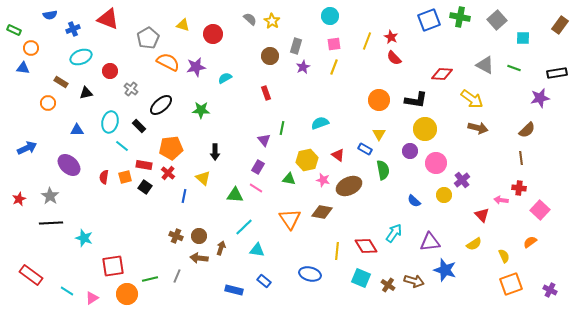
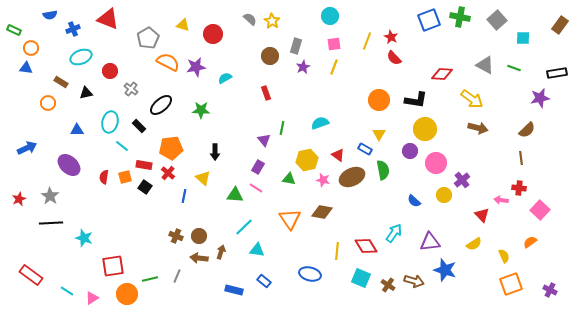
blue triangle at (23, 68): moved 3 px right
brown ellipse at (349, 186): moved 3 px right, 9 px up
brown arrow at (221, 248): moved 4 px down
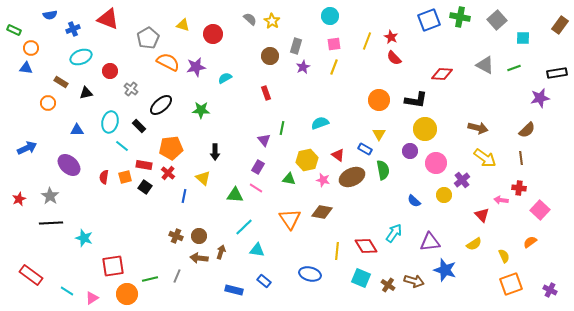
green line at (514, 68): rotated 40 degrees counterclockwise
yellow arrow at (472, 99): moved 13 px right, 59 px down
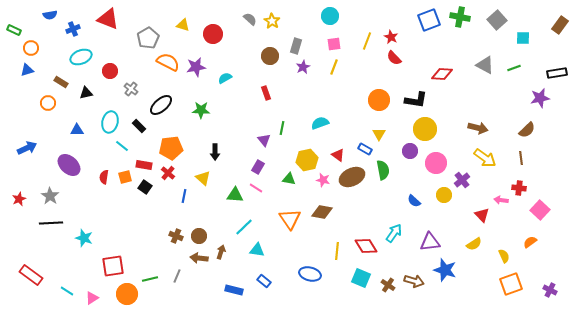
blue triangle at (26, 68): moved 1 px right, 2 px down; rotated 24 degrees counterclockwise
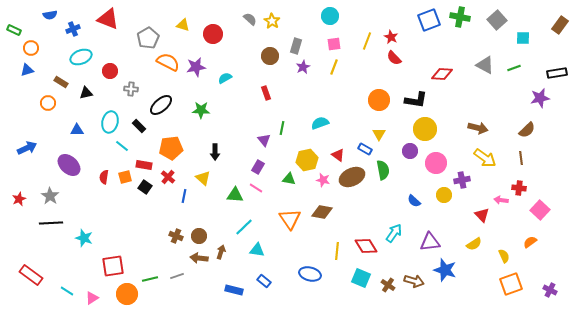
gray cross at (131, 89): rotated 32 degrees counterclockwise
red cross at (168, 173): moved 4 px down
purple cross at (462, 180): rotated 28 degrees clockwise
gray line at (177, 276): rotated 48 degrees clockwise
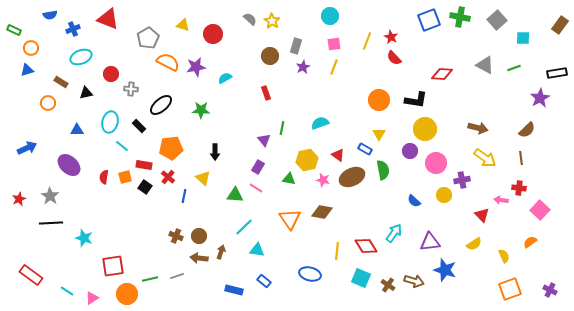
red circle at (110, 71): moved 1 px right, 3 px down
purple star at (540, 98): rotated 18 degrees counterclockwise
orange square at (511, 284): moved 1 px left, 5 px down
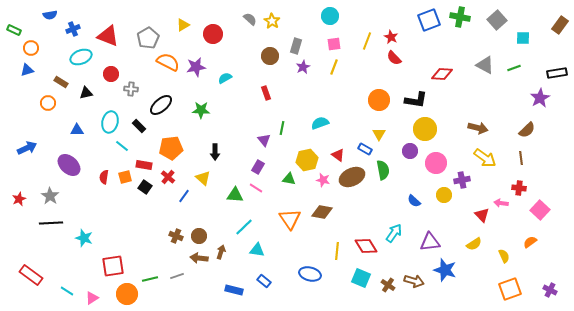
red triangle at (108, 19): moved 17 px down
yellow triangle at (183, 25): rotated 48 degrees counterclockwise
blue line at (184, 196): rotated 24 degrees clockwise
pink arrow at (501, 200): moved 3 px down
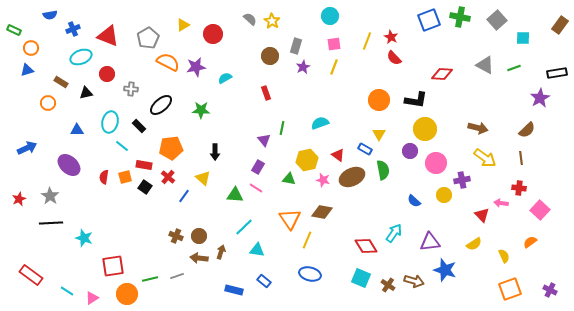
red circle at (111, 74): moved 4 px left
yellow line at (337, 251): moved 30 px left, 11 px up; rotated 18 degrees clockwise
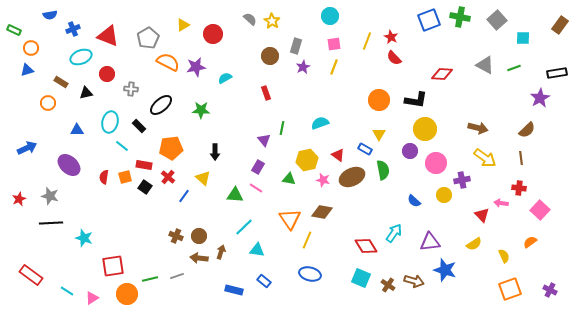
gray star at (50, 196): rotated 18 degrees counterclockwise
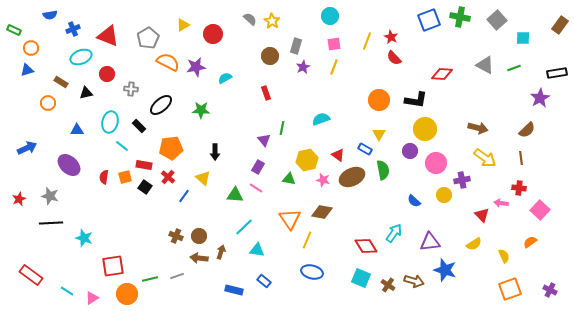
cyan semicircle at (320, 123): moved 1 px right, 4 px up
blue ellipse at (310, 274): moved 2 px right, 2 px up
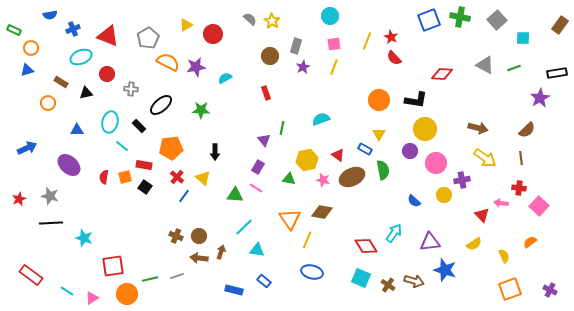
yellow triangle at (183, 25): moved 3 px right
red cross at (168, 177): moved 9 px right
pink square at (540, 210): moved 1 px left, 4 px up
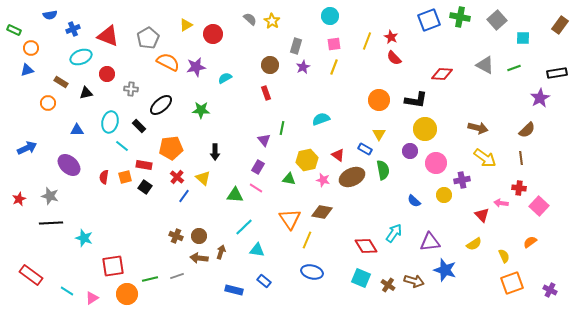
brown circle at (270, 56): moved 9 px down
orange square at (510, 289): moved 2 px right, 6 px up
